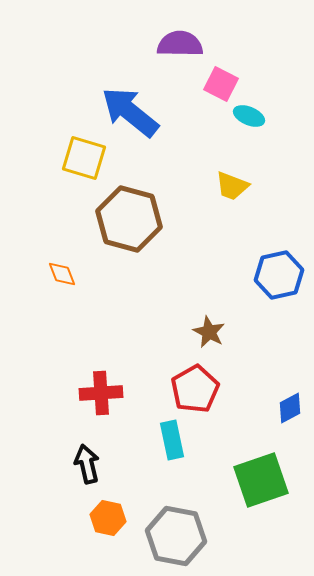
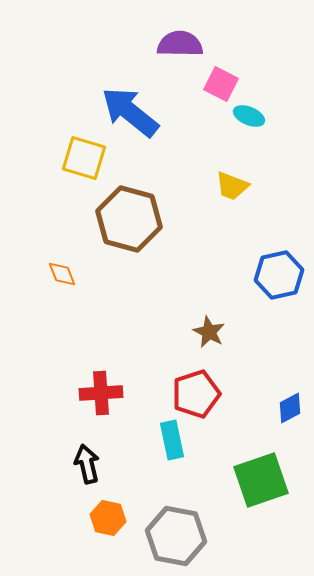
red pentagon: moved 1 px right, 5 px down; rotated 12 degrees clockwise
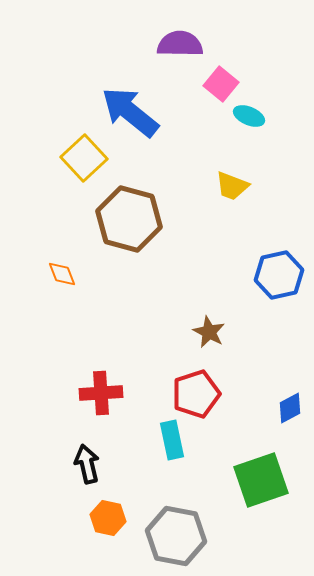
pink square: rotated 12 degrees clockwise
yellow square: rotated 30 degrees clockwise
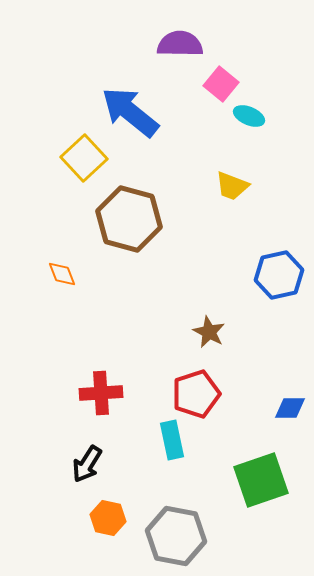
blue diamond: rotated 28 degrees clockwise
black arrow: rotated 135 degrees counterclockwise
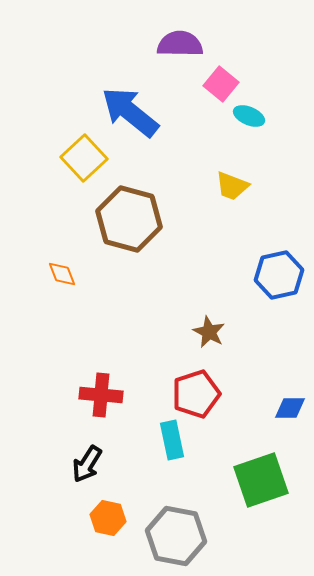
red cross: moved 2 px down; rotated 9 degrees clockwise
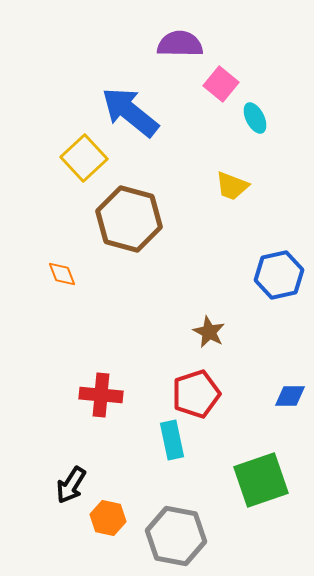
cyan ellipse: moved 6 px right, 2 px down; rotated 40 degrees clockwise
blue diamond: moved 12 px up
black arrow: moved 16 px left, 21 px down
